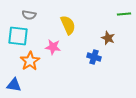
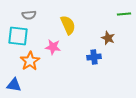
gray semicircle: rotated 16 degrees counterclockwise
blue cross: rotated 24 degrees counterclockwise
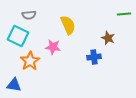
cyan square: rotated 20 degrees clockwise
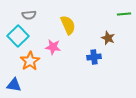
cyan square: rotated 20 degrees clockwise
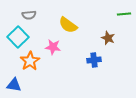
yellow semicircle: rotated 150 degrees clockwise
cyan square: moved 1 px down
blue cross: moved 3 px down
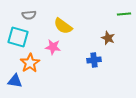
yellow semicircle: moved 5 px left, 1 px down
cyan square: rotated 30 degrees counterclockwise
orange star: moved 2 px down
blue triangle: moved 1 px right, 4 px up
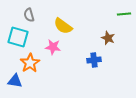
gray semicircle: rotated 80 degrees clockwise
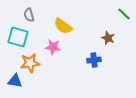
green line: rotated 48 degrees clockwise
orange star: rotated 24 degrees clockwise
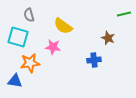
green line: rotated 56 degrees counterclockwise
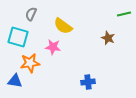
gray semicircle: moved 2 px right, 1 px up; rotated 40 degrees clockwise
blue cross: moved 6 px left, 22 px down
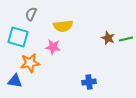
green line: moved 2 px right, 25 px down
yellow semicircle: rotated 42 degrees counterclockwise
blue cross: moved 1 px right
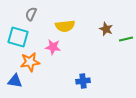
yellow semicircle: moved 2 px right
brown star: moved 2 px left, 9 px up
orange star: moved 1 px up
blue cross: moved 6 px left, 1 px up
